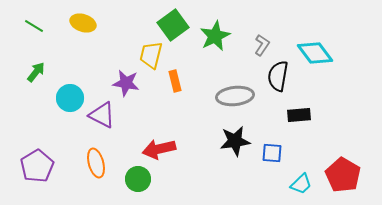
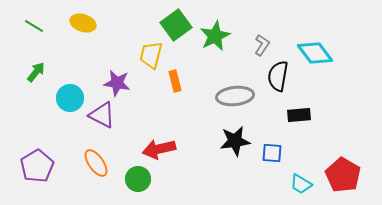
green square: moved 3 px right
purple star: moved 9 px left
orange ellipse: rotated 20 degrees counterclockwise
cyan trapezoid: rotated 75 degrees clockwise
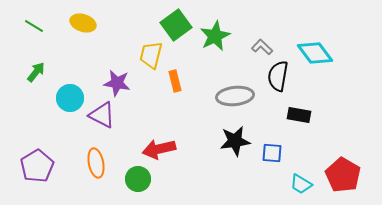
gray L-shape: moved 2 px down; rotated 80 degrees counterclockwise
black rectangle: rotated 15 degrees clockwise
orange ellipse: rotated 24 degrees clockwise
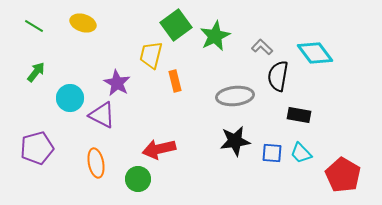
purple star: rotated 20 degrees clockwise
purple pentagon: moved 18 px up; rotated 16 degrees clockwise
cyan trapezoid: moved 31 px up; rotated 15 degrees clockwise
